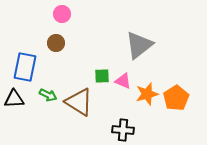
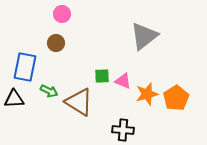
gray triangle: moved 5 px right, 9 px up
green arrow: moved 1 px right, 4 px up
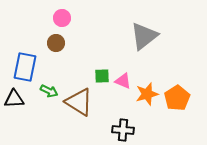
pink circle: moved 4 px down
orange pentagon: moved 1 px right
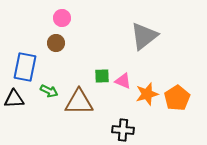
brown triangle: rotated 32 degrees counterclockwise
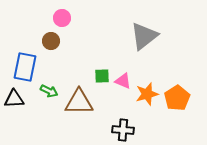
brown circle: moved 5 px left, 2 px up
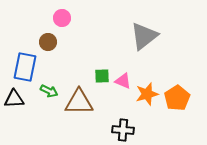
brown circle: moved 3 px left, 1 px down
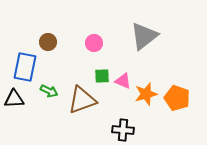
pink circle: moved 32 px right, 25 px down
orange star: moved 1 px left
orange pentagon: rotated 20 degrees counterclockwise
brown triangle: moved 3 px right, 2 px up; rotated 20 degrees counterclockwise
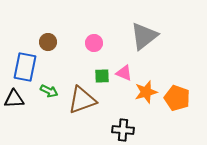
pink triangle: moved 1 px right, 8 px up
orange star: moved 2 px up
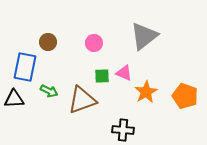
orange star: rotated 15 degrees counterclockwise
orange pentagon: moved 8 px right, 2 px up
